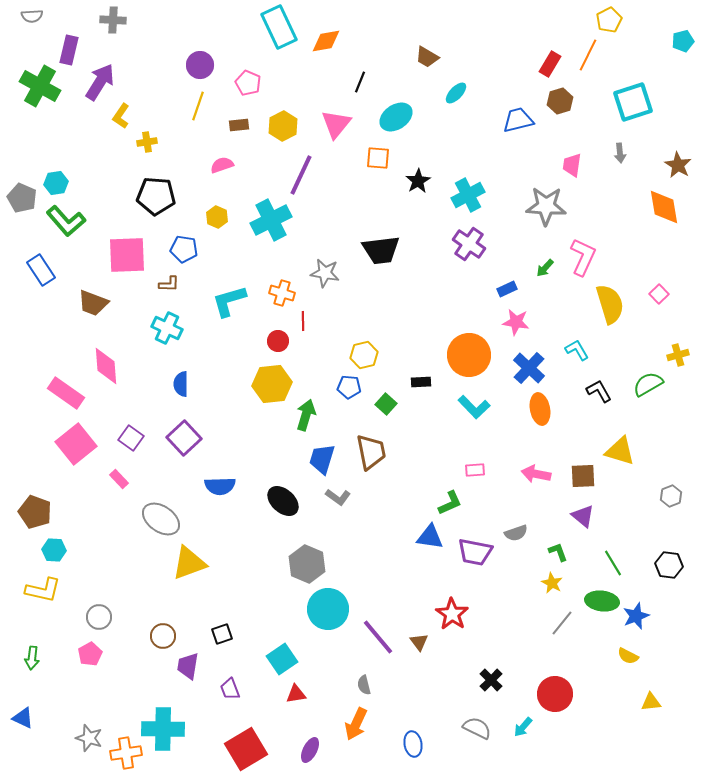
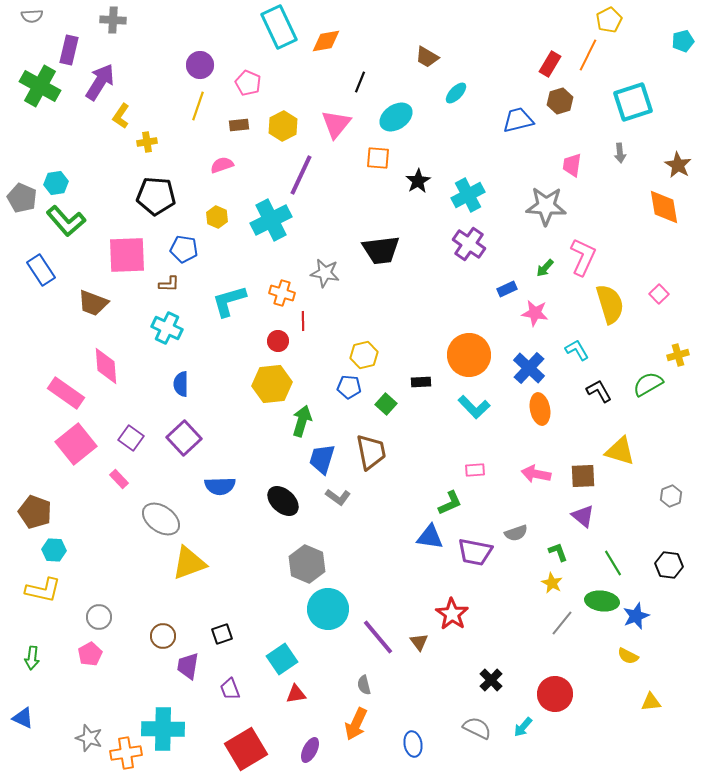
pink star at (516, 322): moved 19 px right, 9 px up
green arrow at (306, 415): moved 4 px left, 6 px down
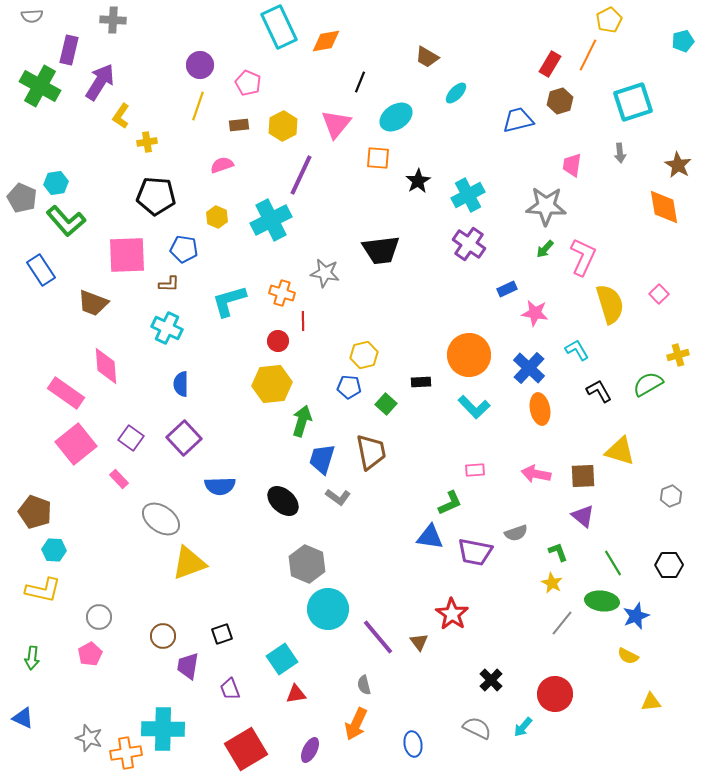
green arrow at (545, 268): moved 19 px up
black hexagon at (669, 565): rotated 8 degrees counterclockwise
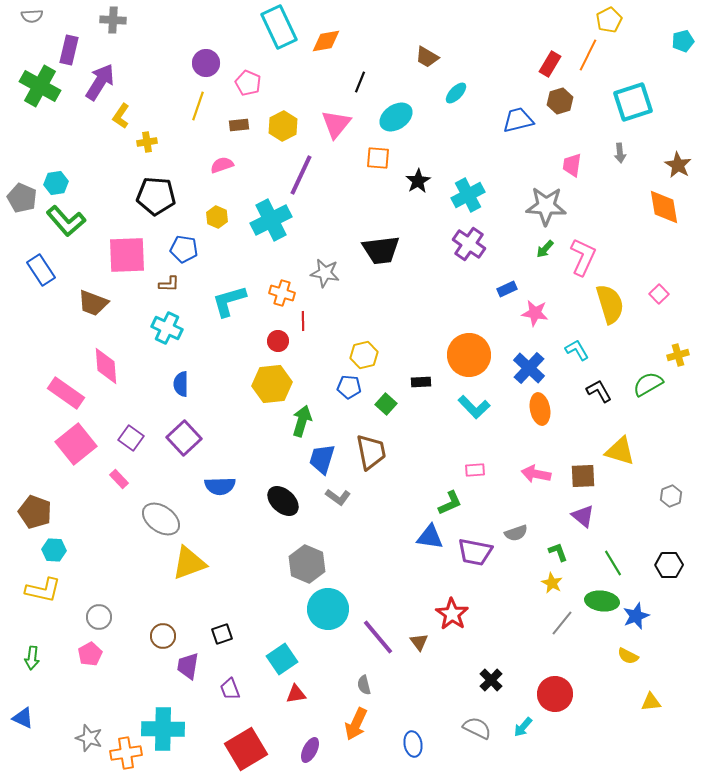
purple circle at (200, 65): moved 6 px right, 2 px up
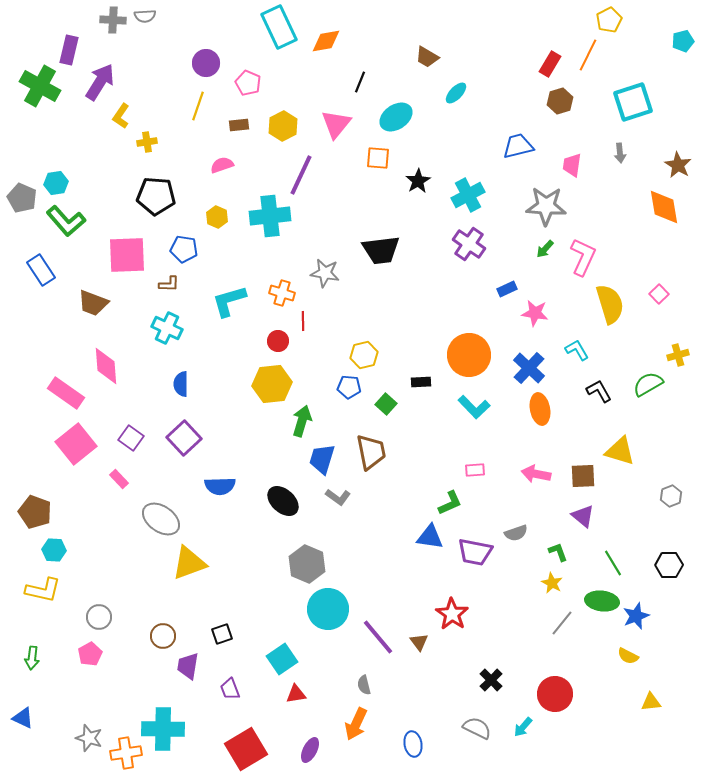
gray semicircle at (32, 16): moved 113 px right
blue trapezoid at (518, 120): moved 26 px down
cyan cross at (271, 220): moved 1 px left, 4 px up; rotated 21 degrees clockwise
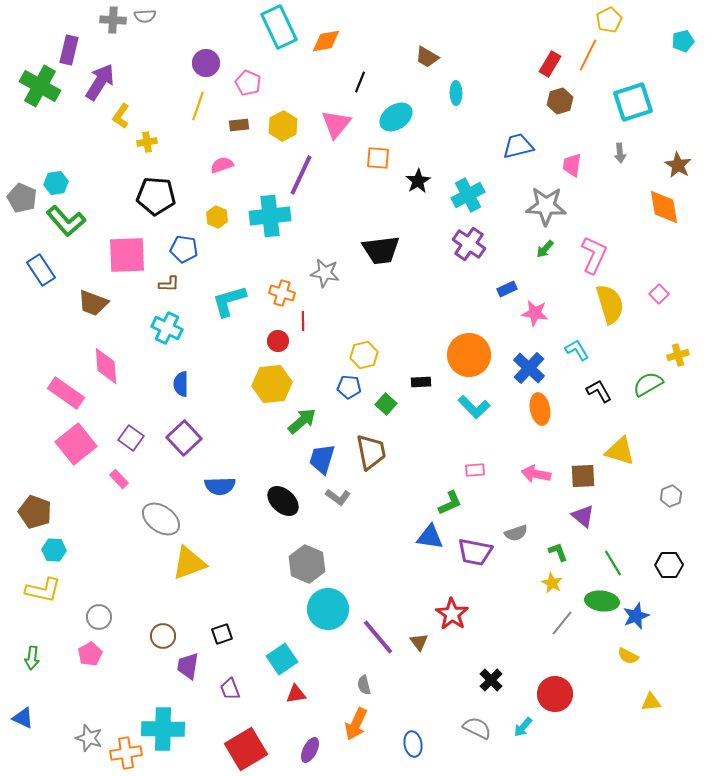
cyan ellipse at (456, 93): rotated 45 degrees counterclockwise
pink L-shape at (583, 257): moved 11 px right, 2 px up
green arrow at (302, 421): rotated 32 degrees clockwise
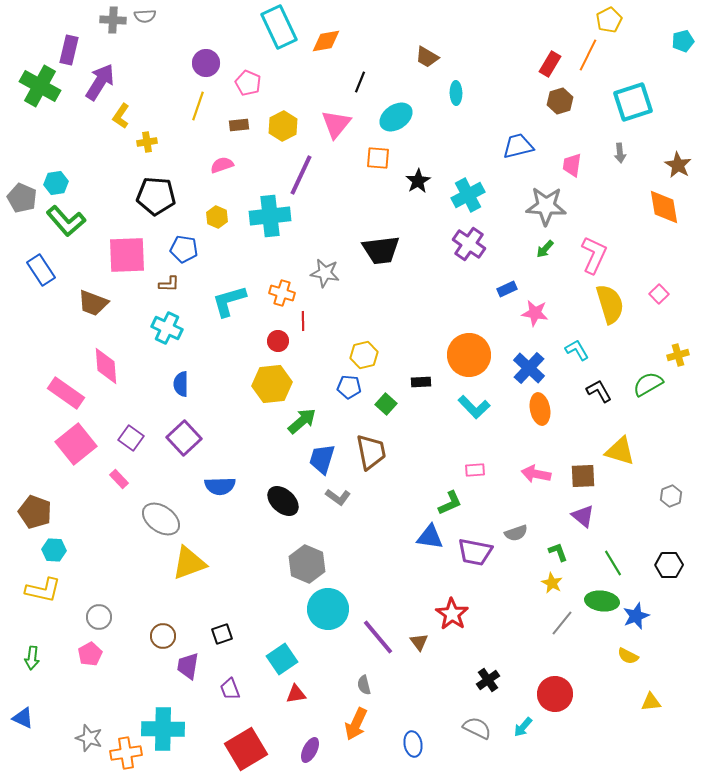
black cross at (491, 680): moved 3 px left; rotated 10 degrees clockwise
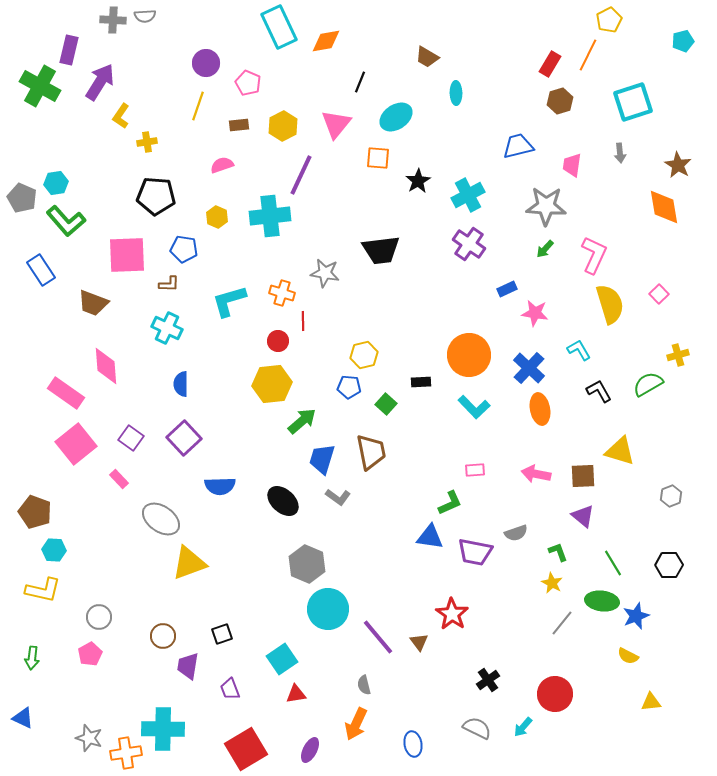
cyan L-shape at (577, 350): moved 2 px right
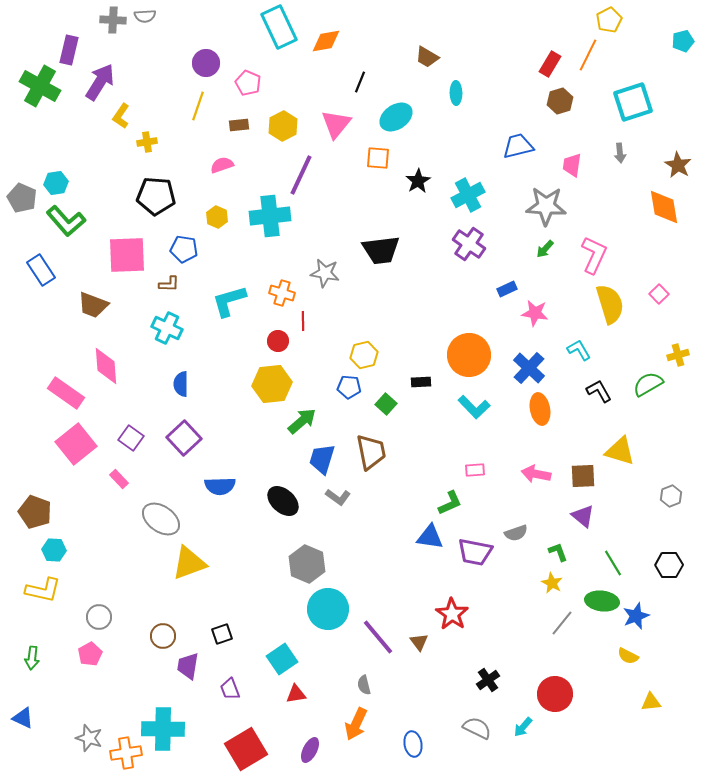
brown trapezoid at (93, 303): moved 2 px down
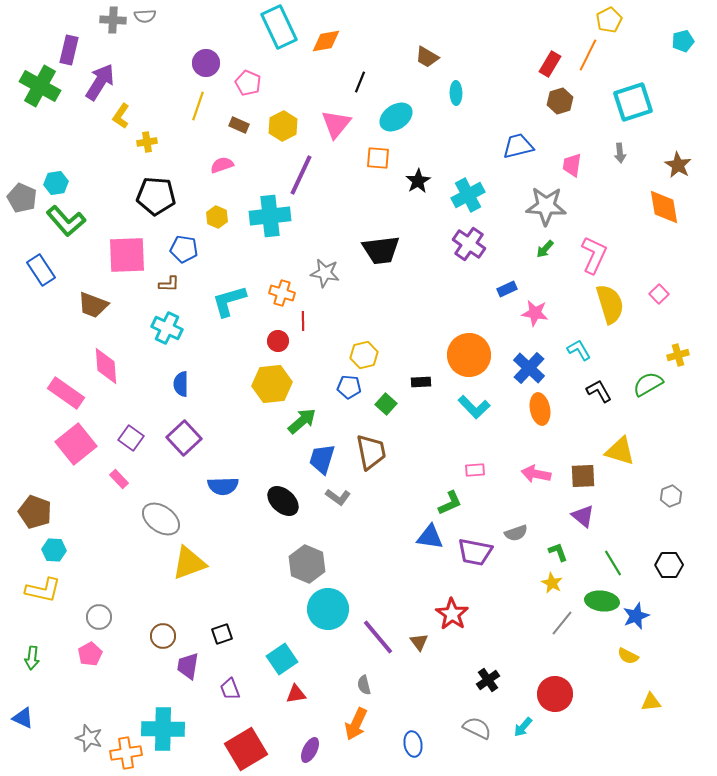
brown rectangle at (239, 125): rotated 30 degrees clockwise
blue semicircle at (220, 486): moved 3 px right
